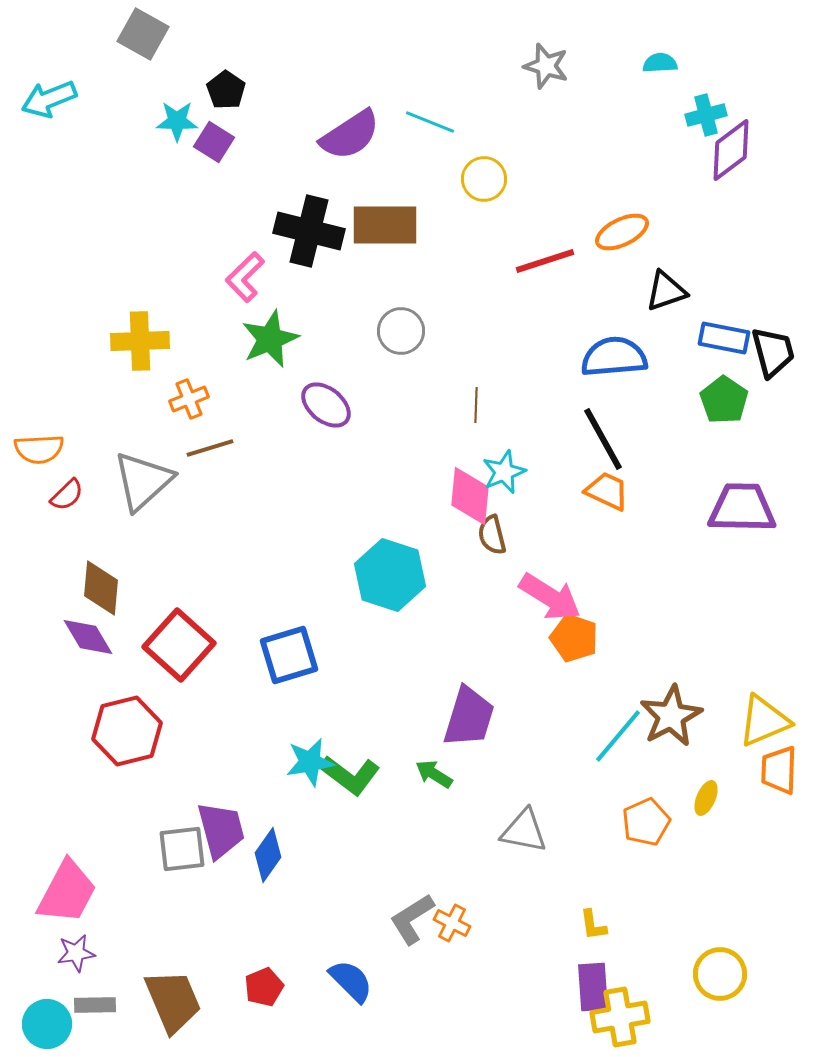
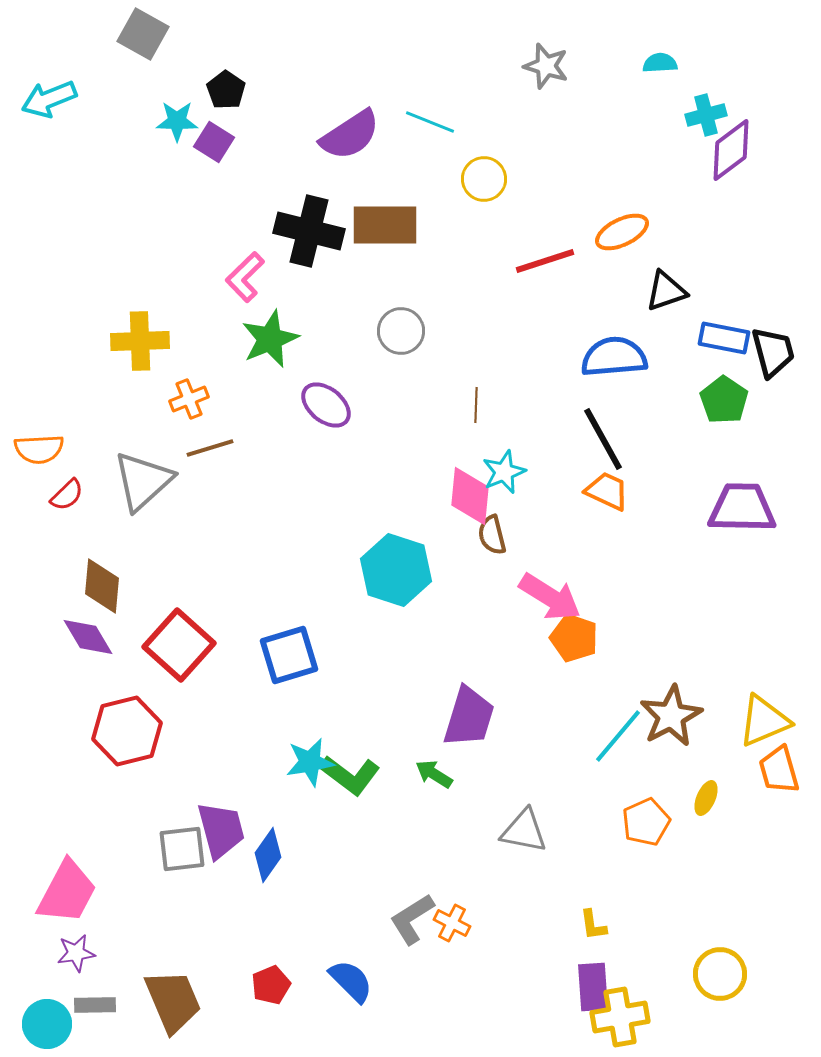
cyan hexagon at (390, 575): moved 6 px right, 5 px up
brown diamond at (101, 588): moved 1 px right, 2 px up
orange trapezoid at (779, 770): rotated 18 degrees counterclockwise
red pentagon at (264, 987): moved 7 px right, 2 px up
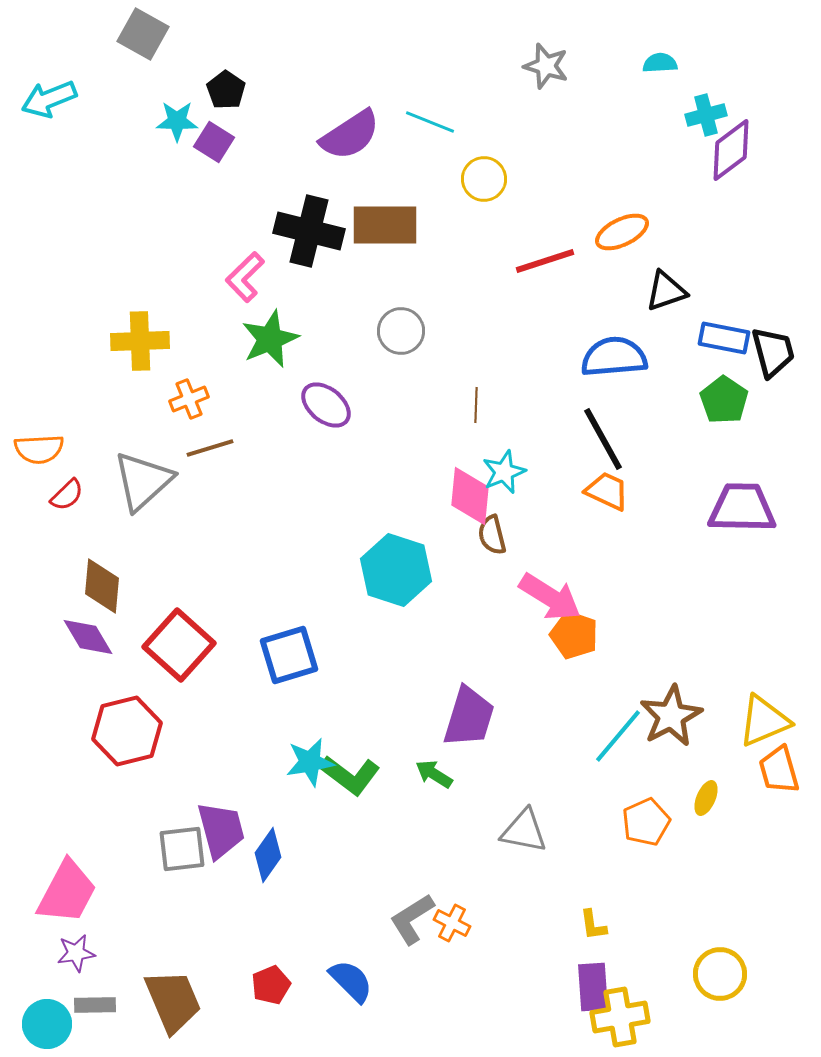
orange pentagon at (574, 638): moved 3 px up
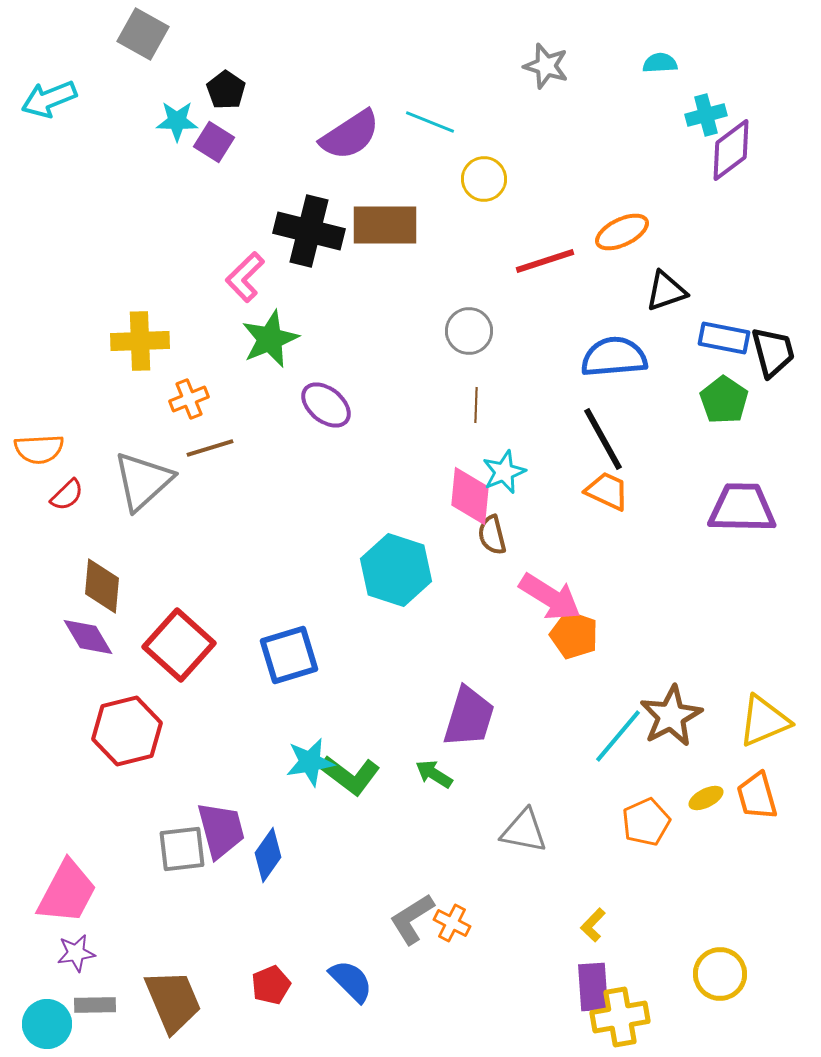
gray circle at (401, 331): moved 68 px right
orange trapezoid at (779, 770): moved 22 px left, 26 px down
yellow ellipse at (706, 798): rotated 40 degrees clockwise
yellow L-shape at (593, 925): rotated 52 degrees clockwise
